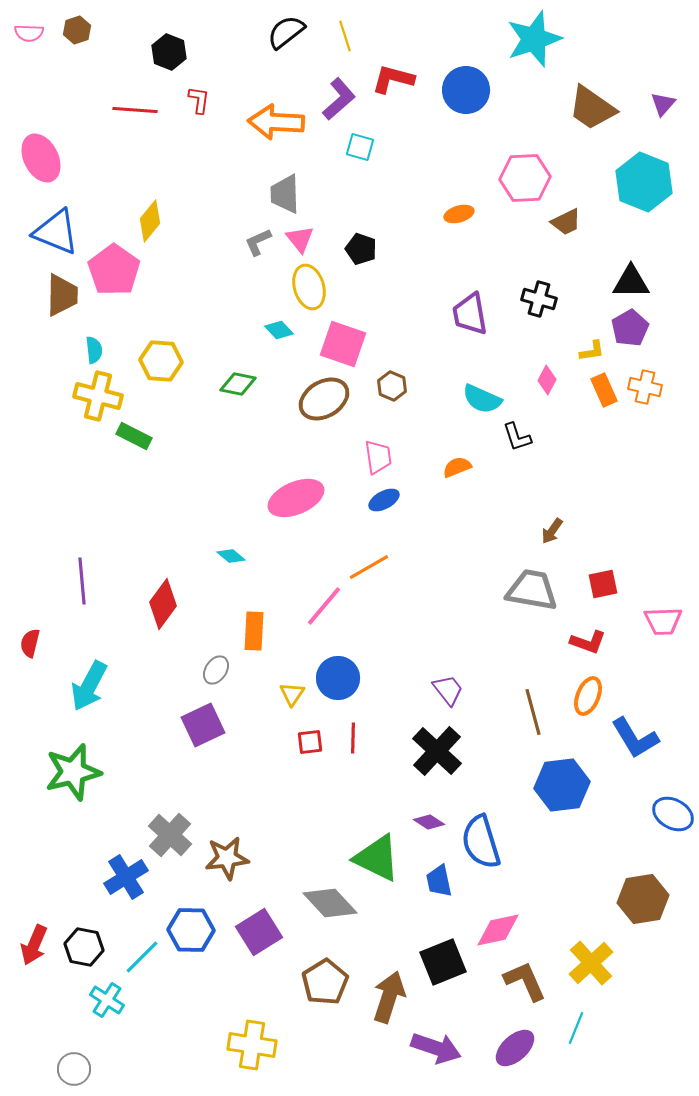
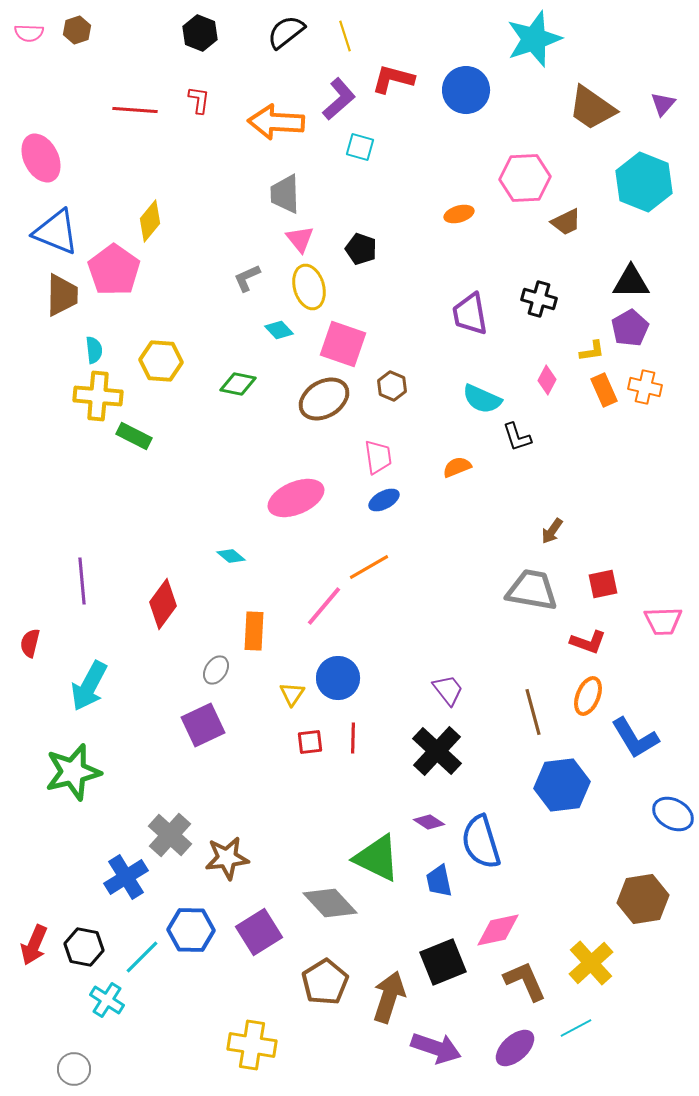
black hexagon at (169, 52): moved 31 px right, 19 px up
gray L-shape at (258, 242): moved 11 px left, 36 px down
yellow cross at (98, 396): rotated 9 degrees counterclockwise
cyan line at (576, 1028): rotated 40 degrees clockwise
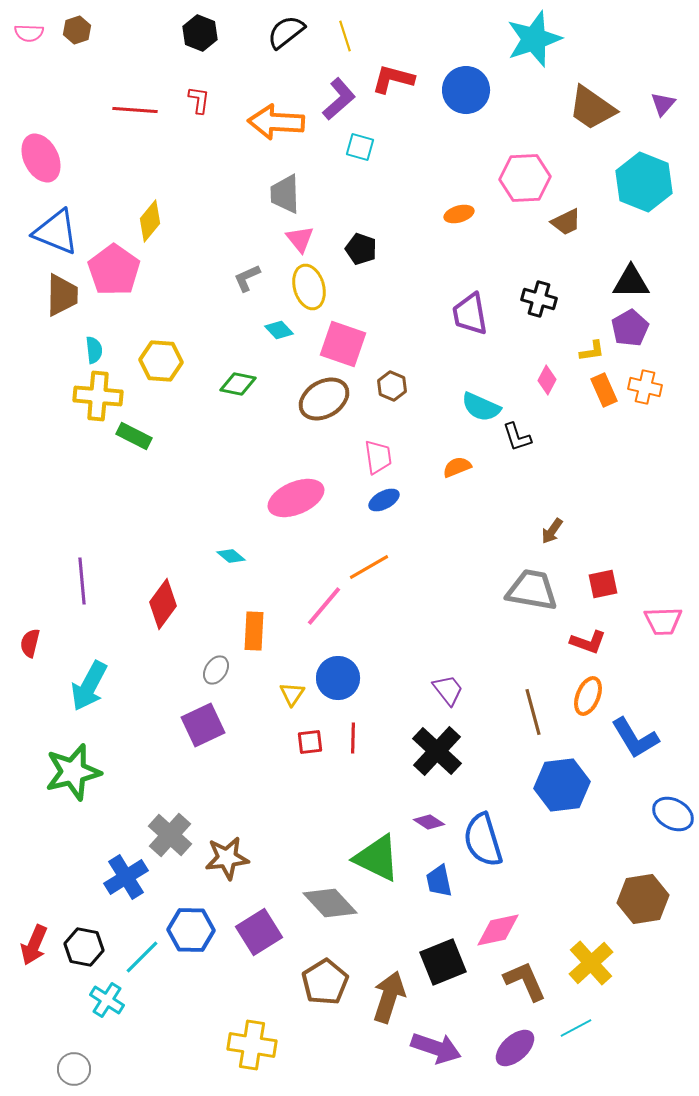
cyan semicircle at (482, 399): moved 1 px left, 8 px down
blue semicircle at (481, 842): moved 2 px right, 2 px up
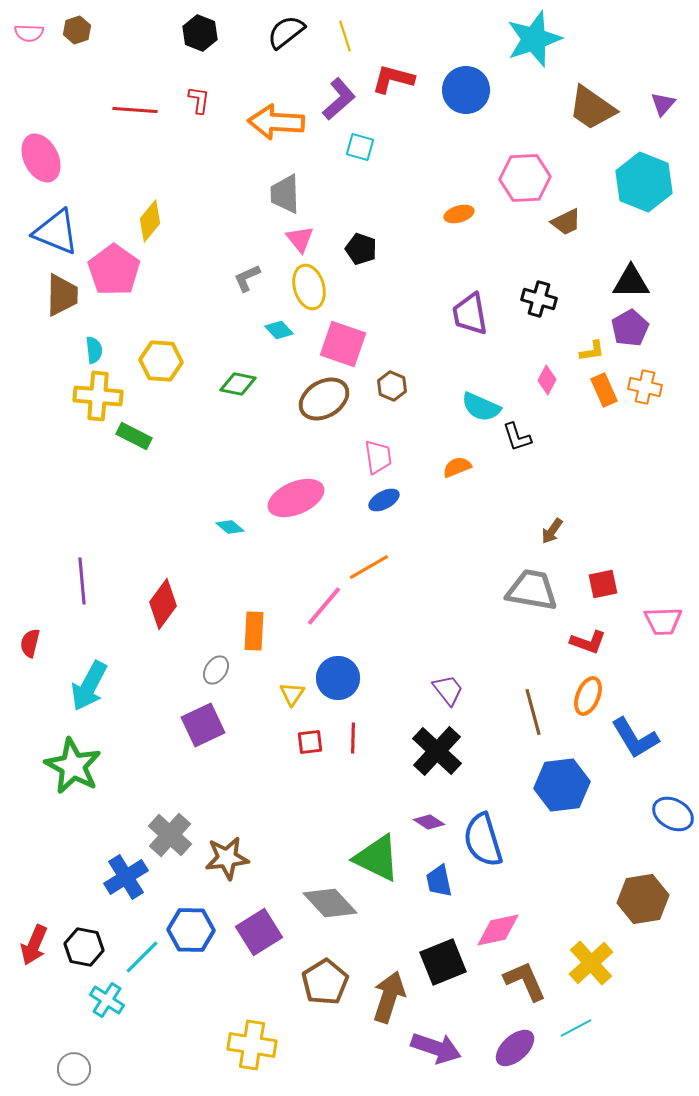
cyan diamond at (231, 556): moved 1 px left, 29 px up
green star at (73, 772): moved 6 px up; rotated 30 degrees counterclockwise
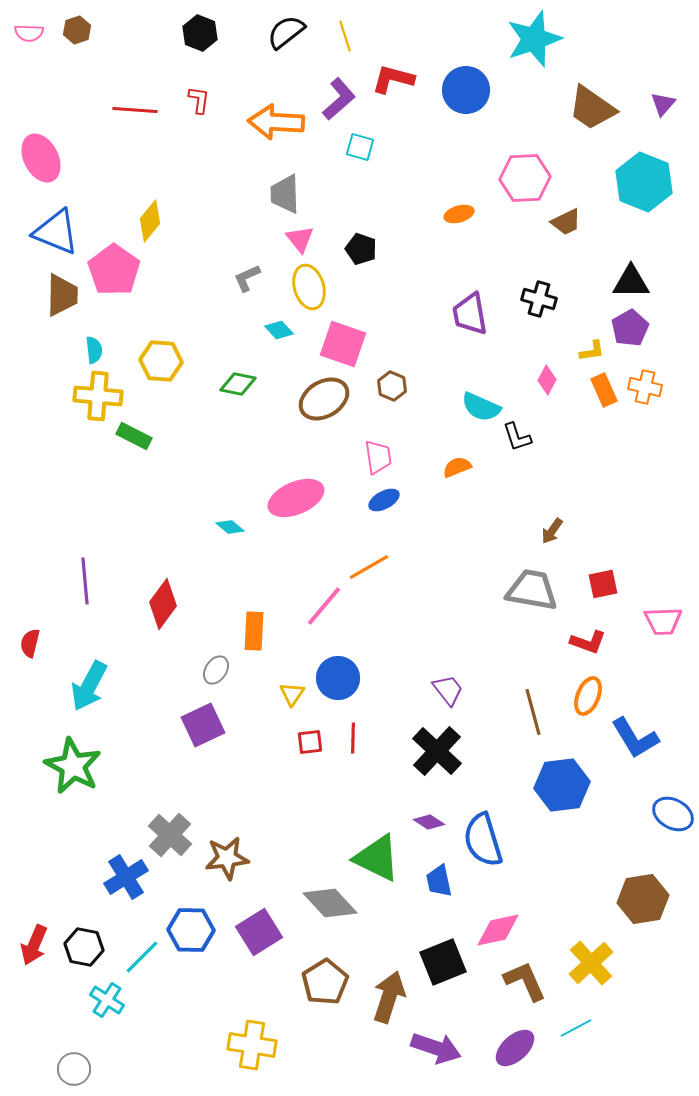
purple line at (82, 581): moved 3 px right
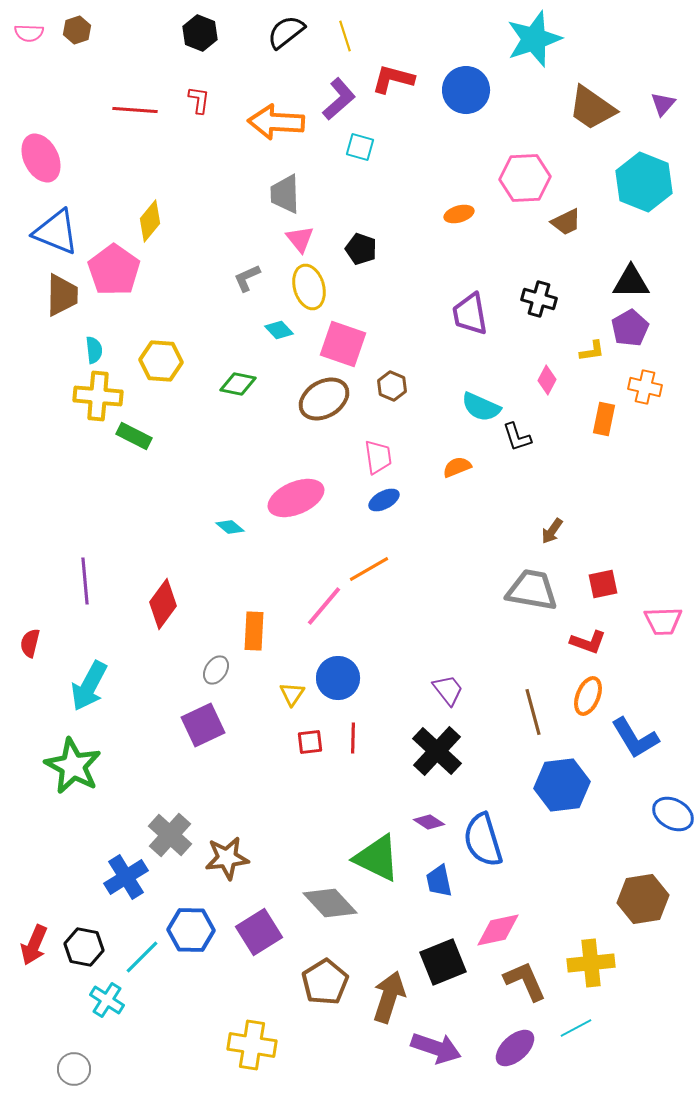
orange rectangle at (604, 390): moved 29 px down; rotated 36 degrees clockwise
orange line at (369, 567): moved 2 px down
yellow cross at (591, 963): rotated 36 degrees clockwise
